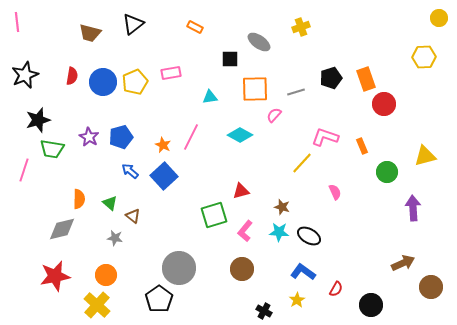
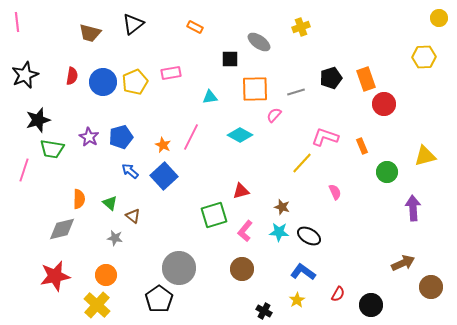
red semicircle at (336, 289): moved 2 px right, 5 px down
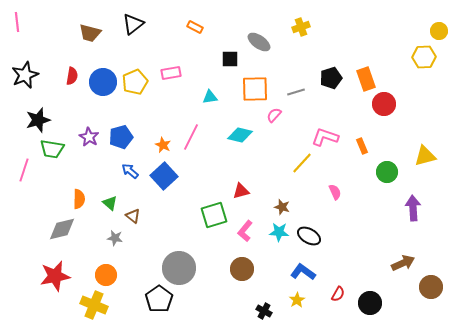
yellow circle at (439, 18): moved 13 px down
cyan diamond at (240, 135): rotated 15 degrees counterclockwise
yellow cross at (97, 305): moved 3 px left; rotated 20 degrees counterclockwise
black circle at (371, 305): moved 1 px left, 2 px up
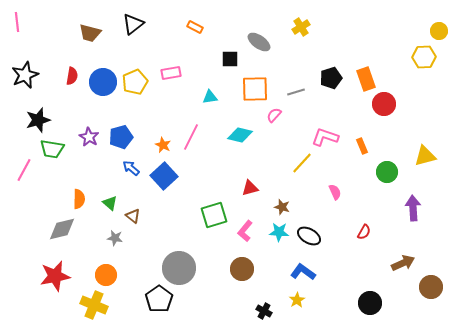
yellow cross at (301, 27): rotated 12 degrees counterclockwise
pink line at (24, 170): rotated 10 degrees clockwise
blue arrow at (130, 171): moved 1 px right, 3 px up
red triangle at (241, 191): moved 9 px right, 3 px up
red semicircle at (338, 294): moved 26 px right, 62 px up
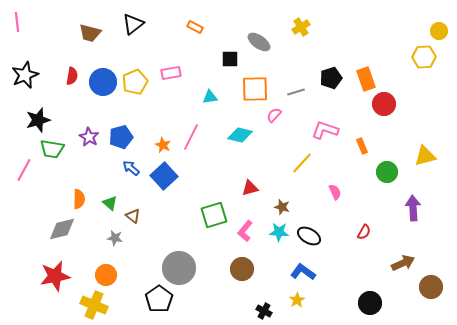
pink L-shape at (325, 137): moved 7 px up
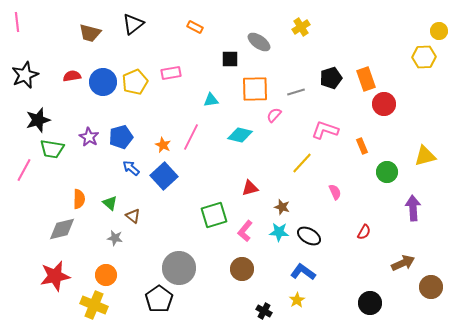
red semicircle at (72, 76): rotated 108 degrees counterclockwise
cyan triangle at (210, 97): moved 1 px right, 3 px down
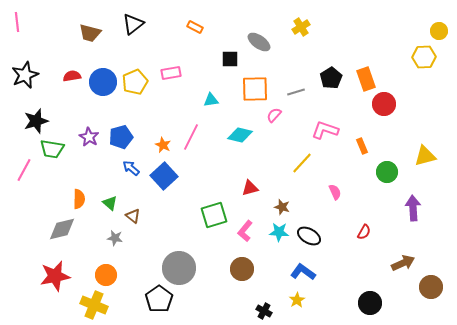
black pentagon at (331, 78): rotated 15 degrees counterclockwise
black star at (38, 120): moved 2 px left, 1 px down
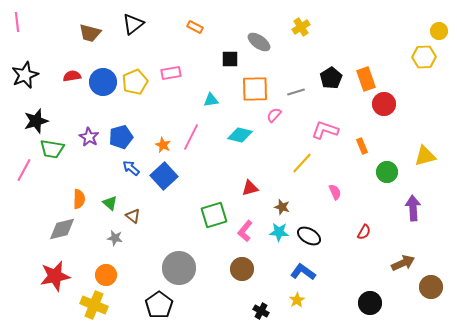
black pentagon at (159, 299): moved 6 px down
black cross at (264, 311): moved 3 px left
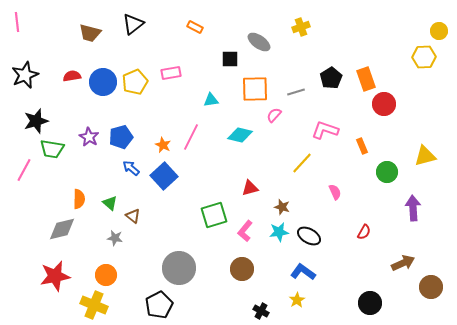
yellow cross at (301, 27): rotated 12 degrees clockwise
cyan star at (279, 232): rotated 12 degrees counterclockwise
black pentagon at (159, 305): rotated 8 degrees clockwise
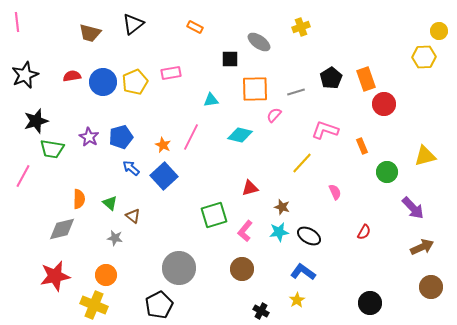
pink line at (24, 170): moved 1 px left, 6 px down
purple arrow at (413, 208): rotated 140 degrees clockwise
brown arrow at (403, 263): moved 19 px right, 16 px up
